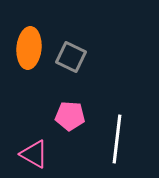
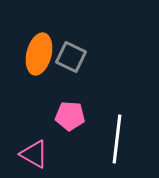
orange ellipse: moved 10 px right, 6 px down; rotated 9 degrees clockwise
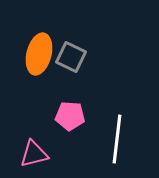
pink triangle: rotated 44 degrees counterclockwise
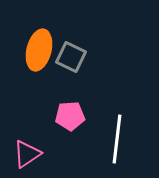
orange ellipse: moved 4 px up
pink pentagon: rotated 8 degrees counterclockwise
pink triangle: moved 7 px left; rotated 20 degrees counterclockwise
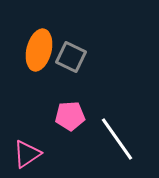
white line: rotated 42 degrees counterclockwise
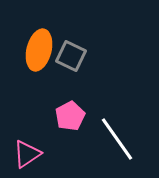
gray square: moved 1 px up
pink pentagon: rotated 24 degrees counterclockwise
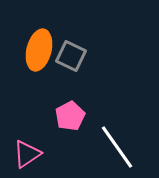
white line: moved 8 px down
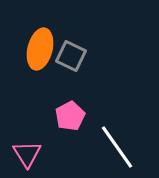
orange ellipse: moved 1 px right, 1 px up
pink triangle: rotated 28 degrees counterclockwise
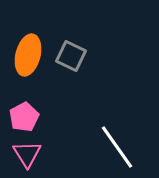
orange ellipse: moved 12 px left, 6 px down
pink pentagon: moved 46 px left, 1 px down
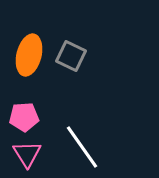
orange ellipse: moved 1 px right
pink pentagon: rotated 24 degrees clockwise
white line: moved 35 px left
